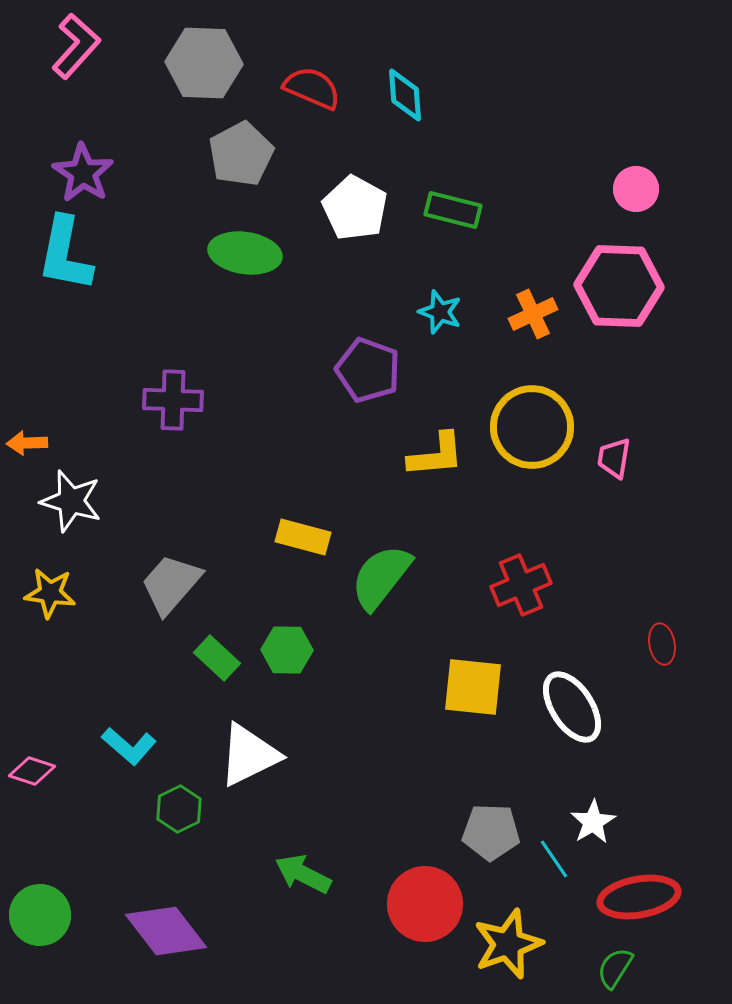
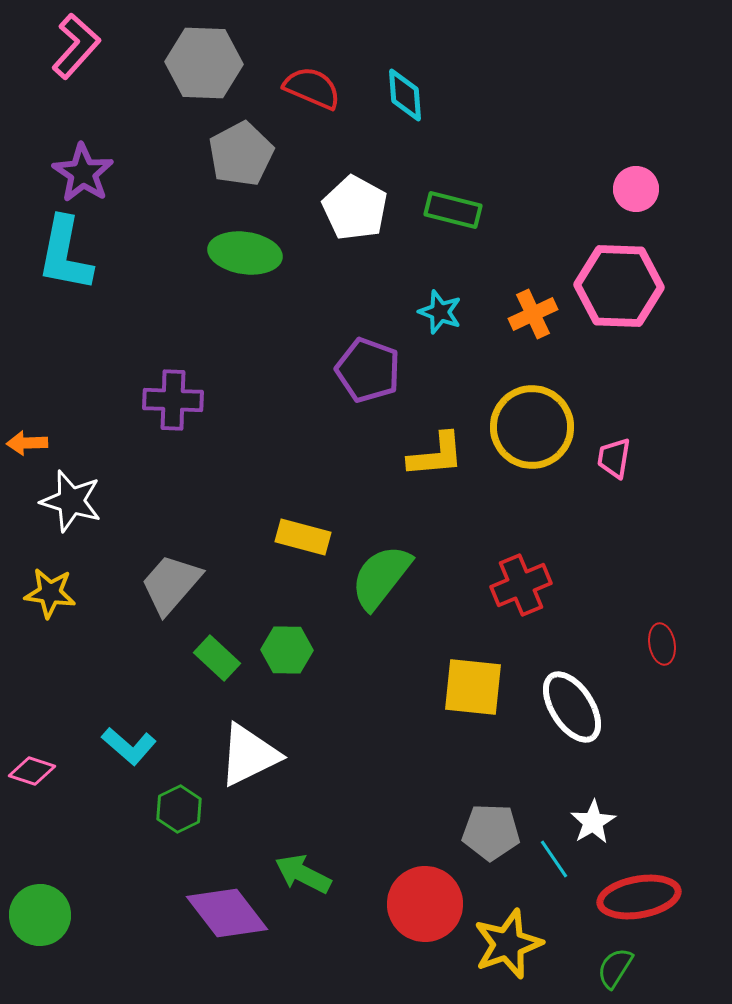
purple diamond at (166, 931): moved 61 px right, 18 px up
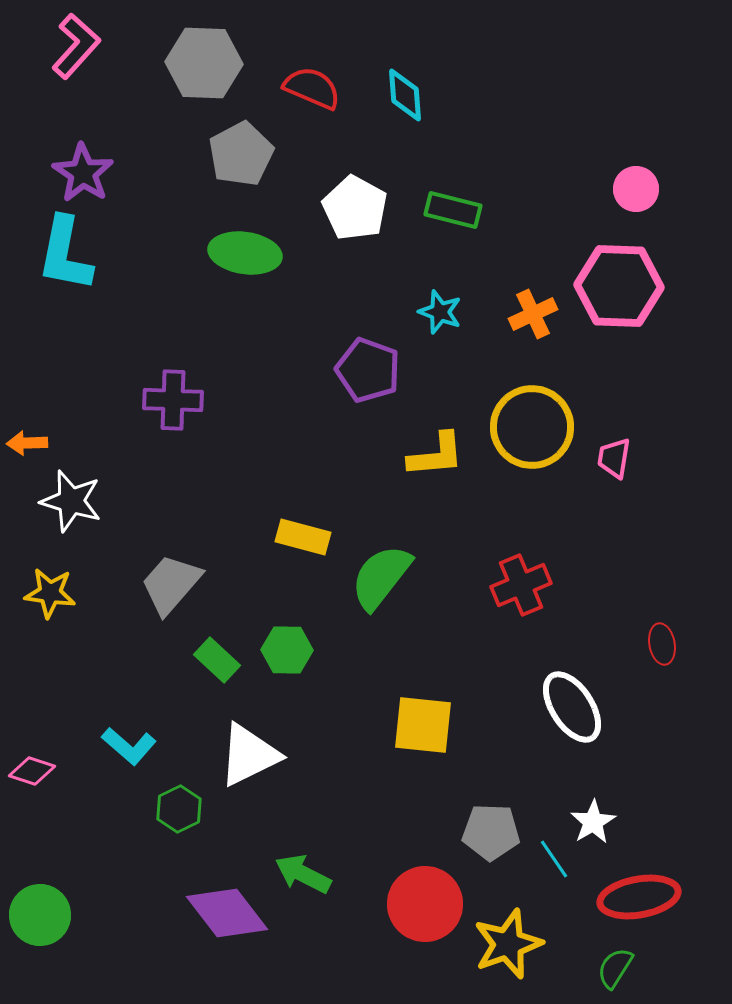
green rectangle at (217, 658): moved 2 px down
yellow square at (473, 687): moved 50 px left, 38 px down
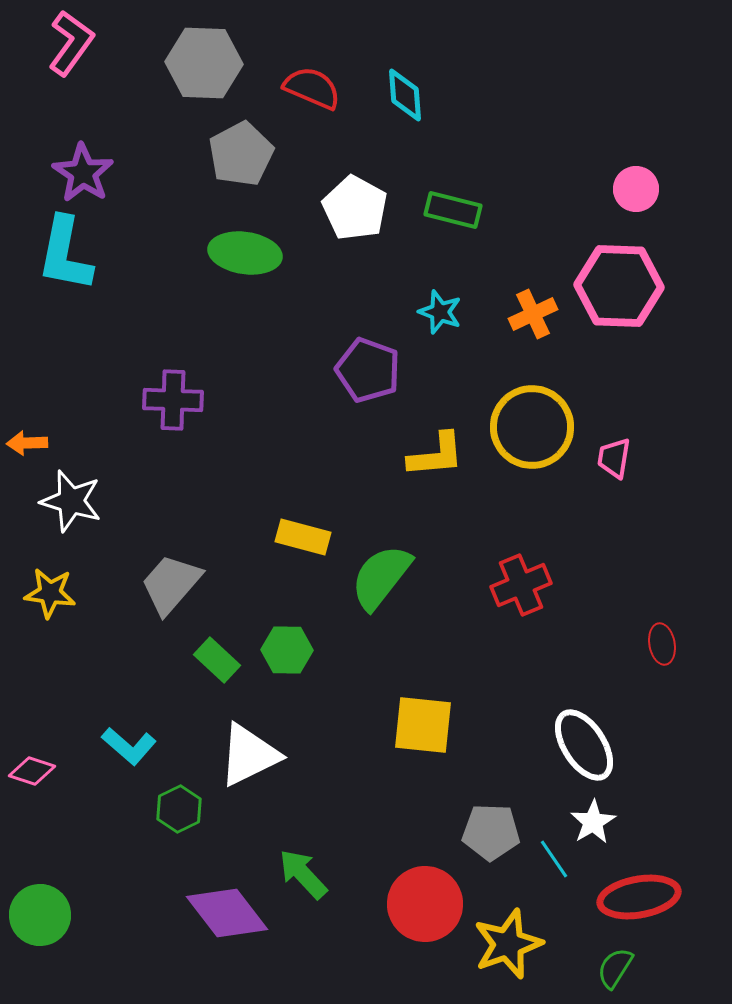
pink L-shape at (76, 46): moved 5 px left, 3 px up; rotated 6 degrees counterclockwise
white ellipse at (572, 707): moved 12 px right, 38 px down
green arrow at (303, 874): rotated 20 degrees clockwise
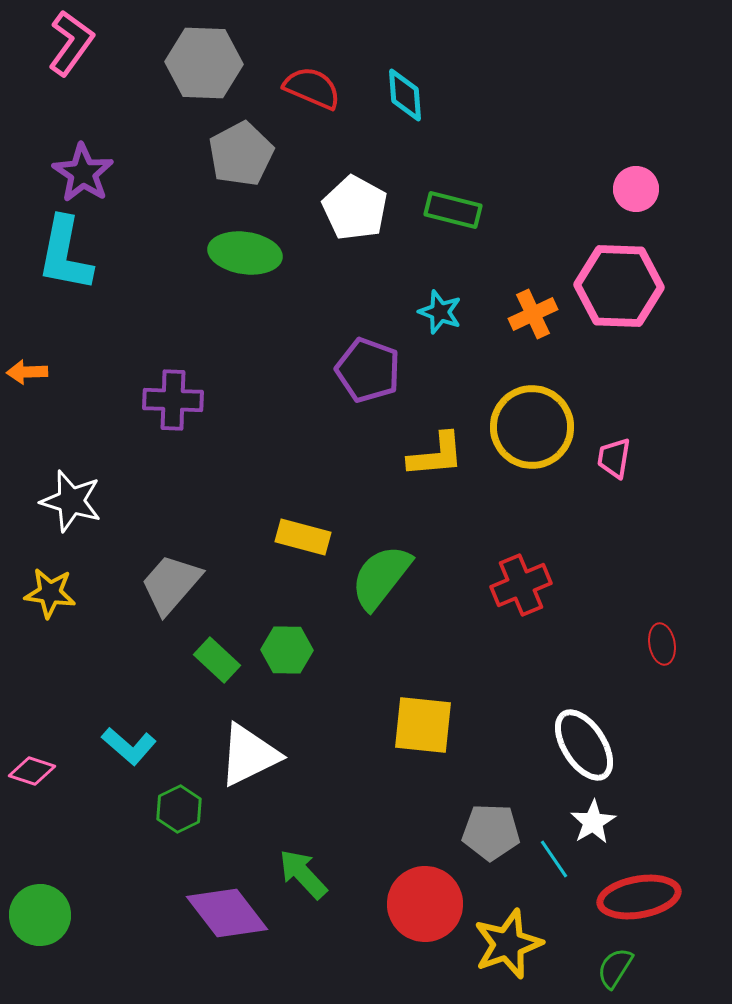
orange arrow at (27, 443): moved 71 px up
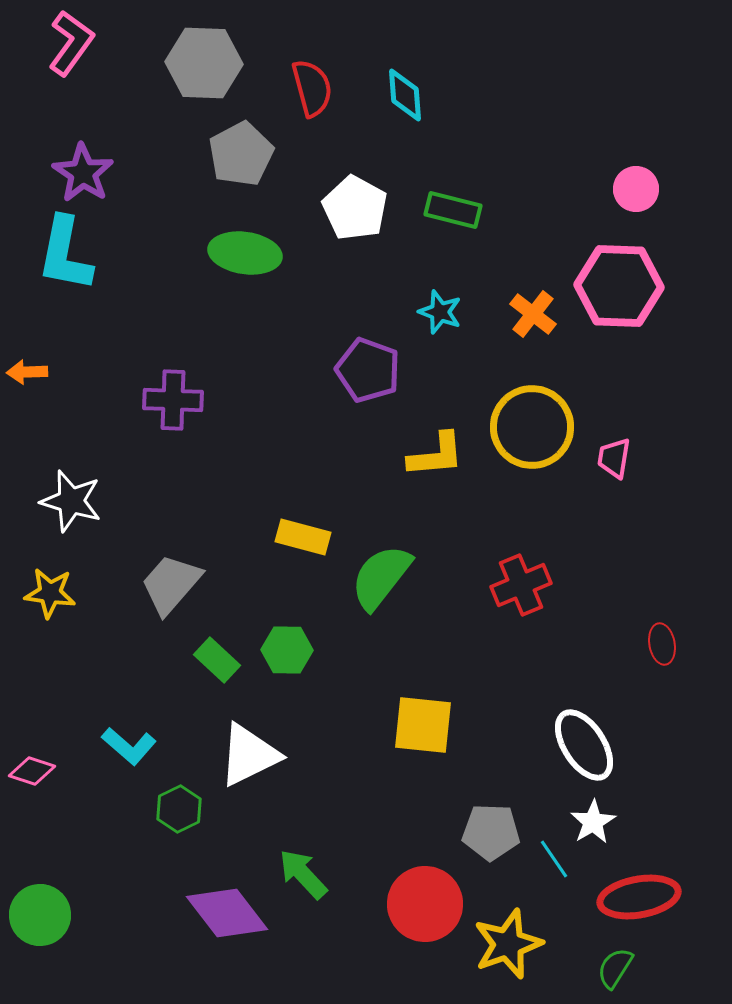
red semicircle at (312, 88): rotated 52 degrees clockwise
orange cross at (533, 314): rotated 27 degrees counterclockwise
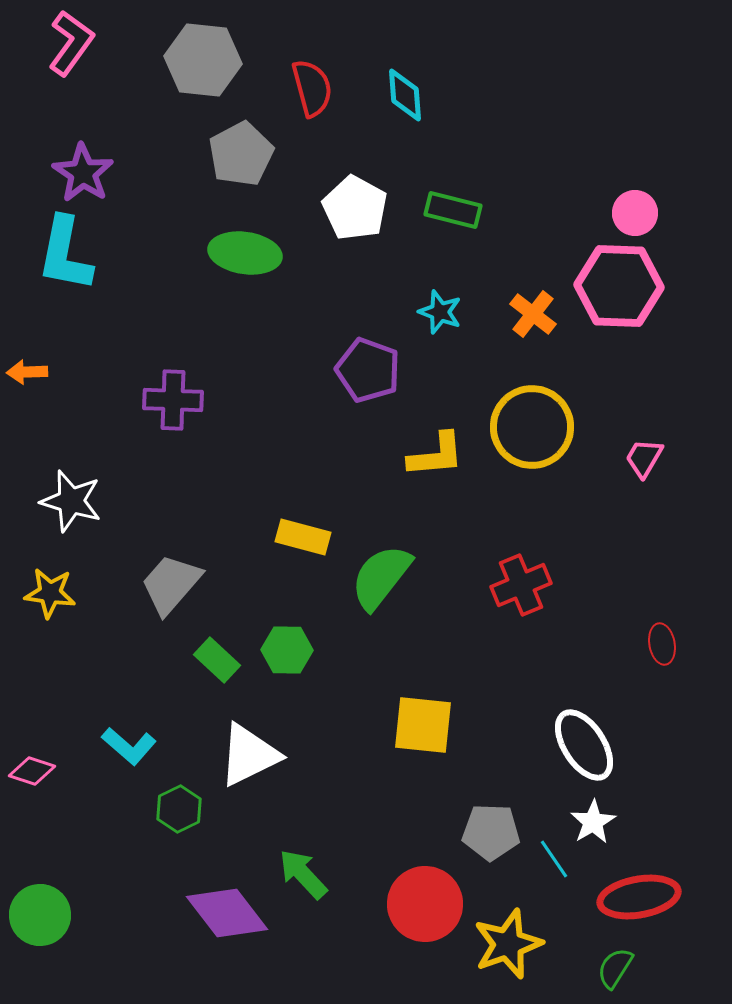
gray hexagon at (204, 63): moved 1 px left, 3 px up; rotated 4 degrees clockwise
pink circle at (636, 189): moved 1 px left, 24 px down
pink trapezoid at (614, 458): moved 30 px right; rotated 21 degrees clockwise
